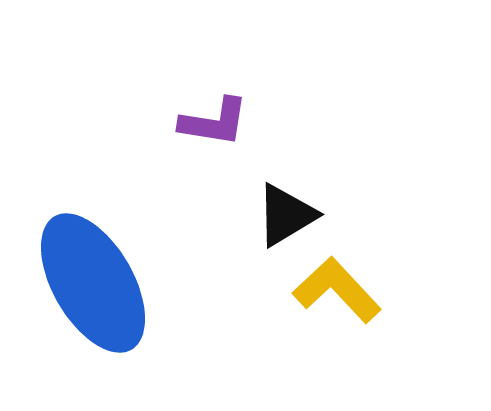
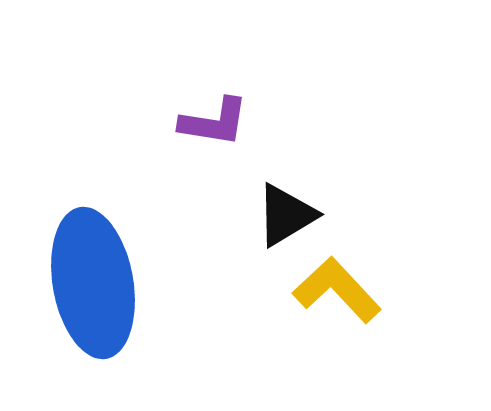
blue ellipse: rotated 20 degrees clockwise
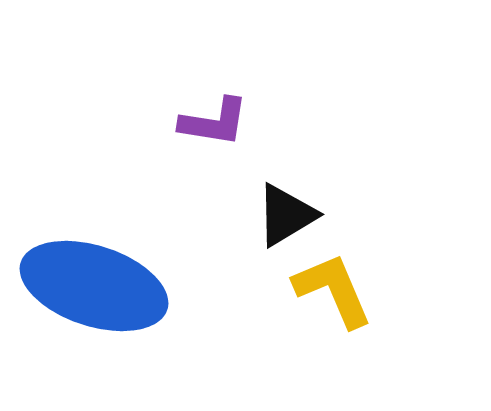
blue ellipse: moved 1 px right, 3 px down; rotated 62 degrees counterclockwise
yellow L-shape: moved 4 px left; rotated 20 degrees clockwise
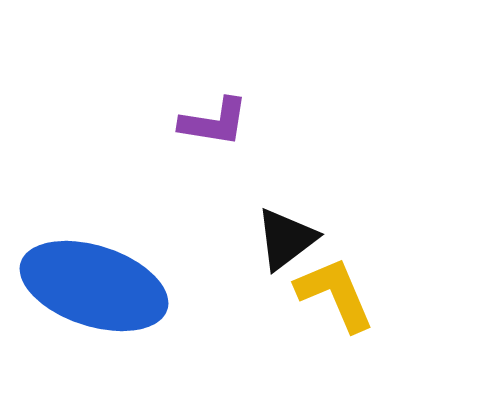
black triangle: moved 24 px down; rotated 6 degrees counterclockwise
yellow L-shape: moved 2 px right, 4 px down
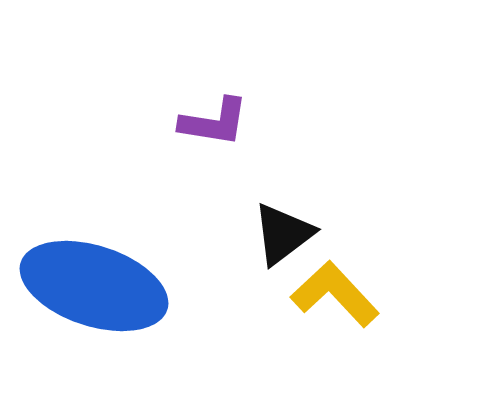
black triangle: moved 3 px left, 5 px up
yellow L-shape: rotated 20 degrees counterclockwise
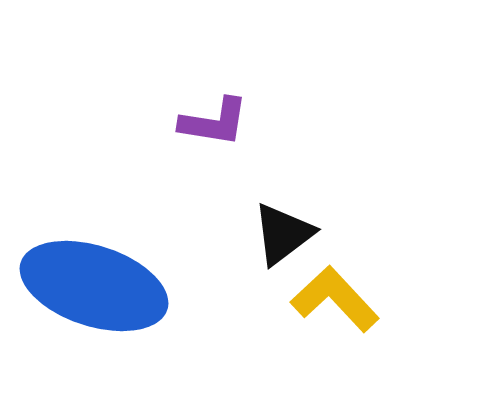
yellow L-shape: moved 5 px down
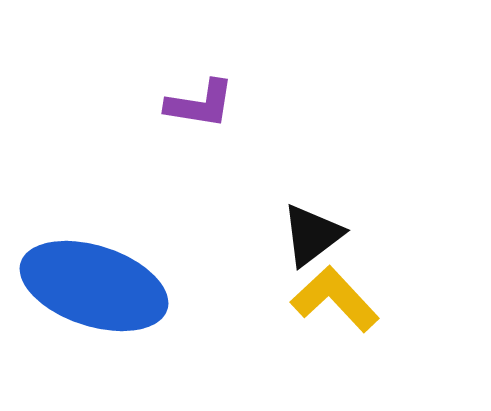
purple L-shape: moved 14 px left, 18 px up
black triangle: moved 29 px right, 1 px down
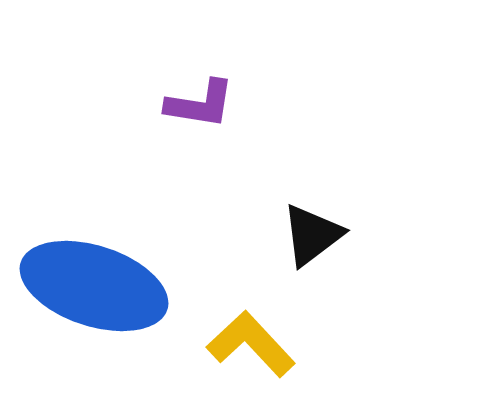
yellow L-shape: moved 84 px left, 45 px down
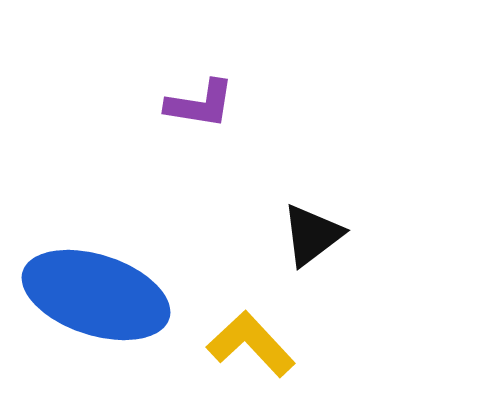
blue ellipse: moved 2 px right, 9 px down
